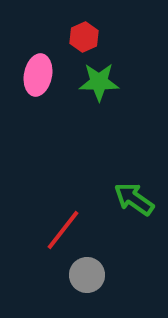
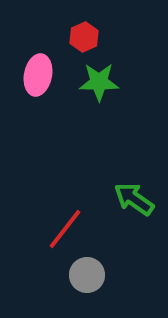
red line: moved 2 px right, 1 px up
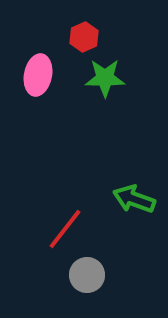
green star: moved 6 px right, 4 px up
green arrow: rotated 15 degrees counterclockwise
